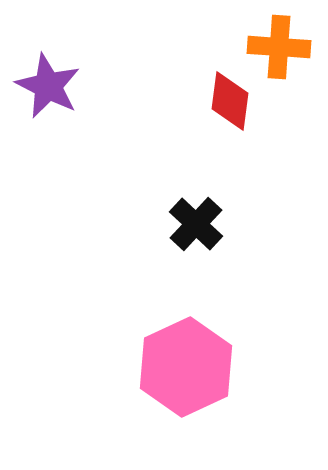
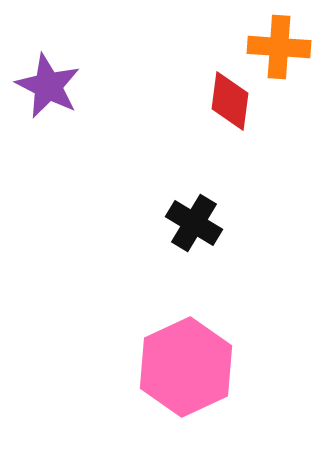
black cross: moved 2 px left, 1 px up; rotated 12 degrees counterclockwise
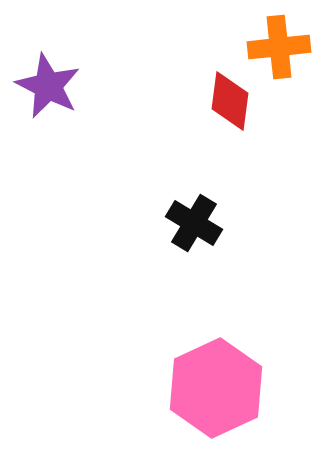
orange cross: rotated 10 degrees counterclockwise
pink hexagon: moved 30 px right, 21 px down
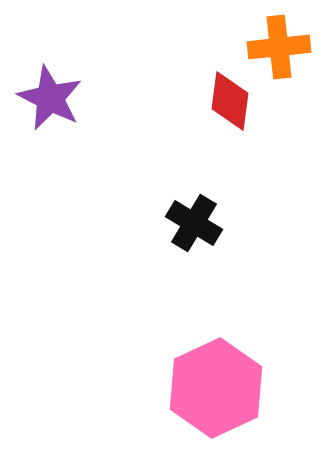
purple star: moved 2 px right, 12 px down
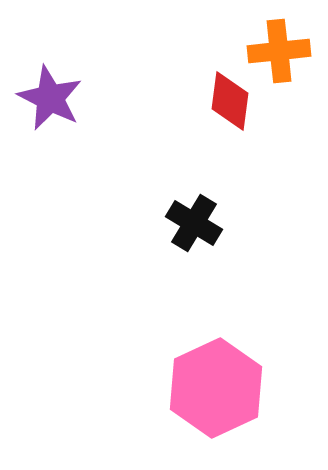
orange cross: moved 4 px down
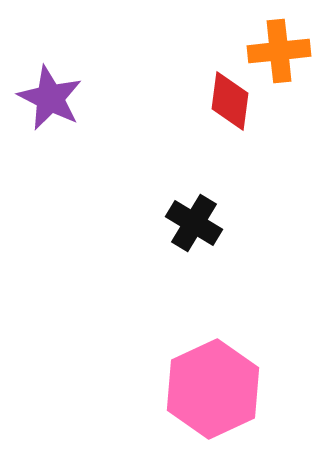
pink hexagon: moved 3 px left, 1 px down
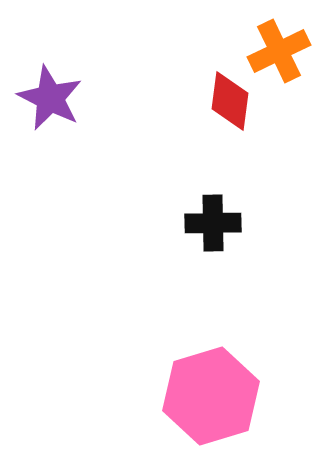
orange cross: rotated 20 degrees counterclockwise
black cross: moved 19 px right; rotated 32 degrees counterclockwise
pink hexagon: moved 2 px left, 7 px down; rotated 8 degrees clockwise
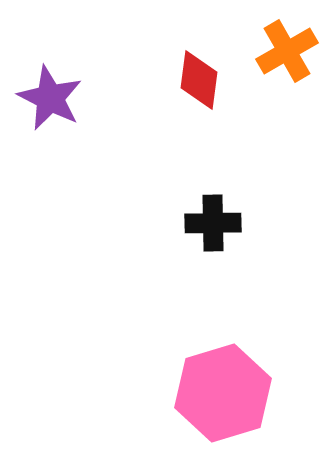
orange cross: moved 8 px right; rotated 4 degrees counterclockwise
red diamond: moved 31 px left, 21 px up
pink hexagon: moved 12 px right, 3 px up
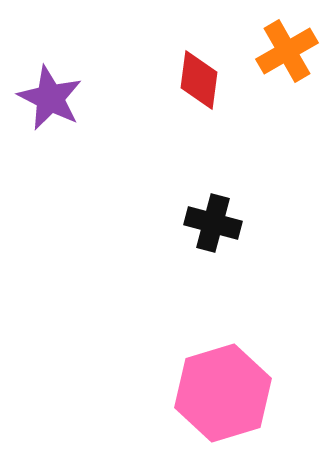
black cross: rotated 16 degrees clockwise
